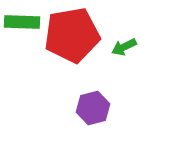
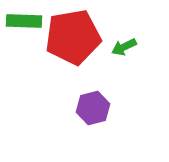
green rectangle: moved 2 px right, 1 px up
red pentagon: moved 1 px right, 2 px down
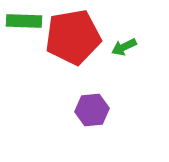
purple hexagon: moved 1 px left, 2 px down; rotated 8 degrees clockwise
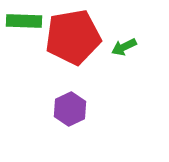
purple hexagon: moved 22 px left, 1 px up; rotated 20 degrees counterclockwise
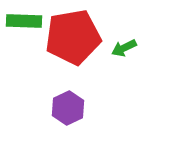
green arrow: moved 1 px down
purple hexagon: moved 2 px left, 1 px up
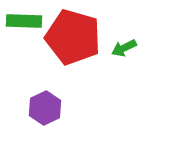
red pentagon: rotated 26 degrees clockwise
purple hexagon: moved 23 px left
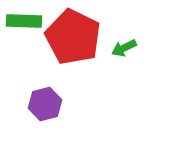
red pentagon: rotated 10 degrees clockwise
purple hexagon: moved 4 px up; rotated 12 degrees clockwise
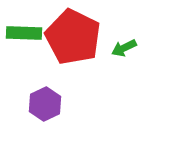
green rectangle: moved 12 px down
purple hexagon: rotated 12 degrees counterclockwise
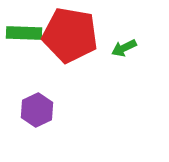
red pentagon: moved 3 px left, 2 px up; rotated 16 degrees counterclockwise
purple hexagon: moved 8 px left, 6 px down
